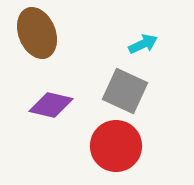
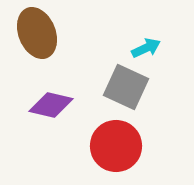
cyan arrow: moved 3 px right, 4 px down
gray square: moved 1 px right, 4 px up
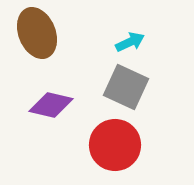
cyan arrow: moved 16 px left, 6 px up
red circle: moved 1 px left, 1 px up
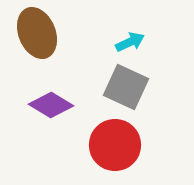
purple diamond: rotated 18 degrees clockwise
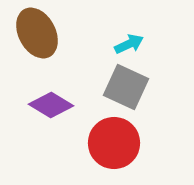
brown ellipse: rotated 6 degrees counterclockwise
cyan arrow: moved 1 px left, 2 px down
red circle: moved 1 px left, 2 px up
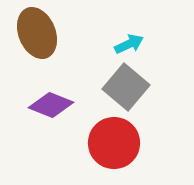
brown ellipse: rotated 6 degrees clockwise
gray square: rotated 15 degrees clockwise
purple diamond: rotated 9 degrees counterclockwise
